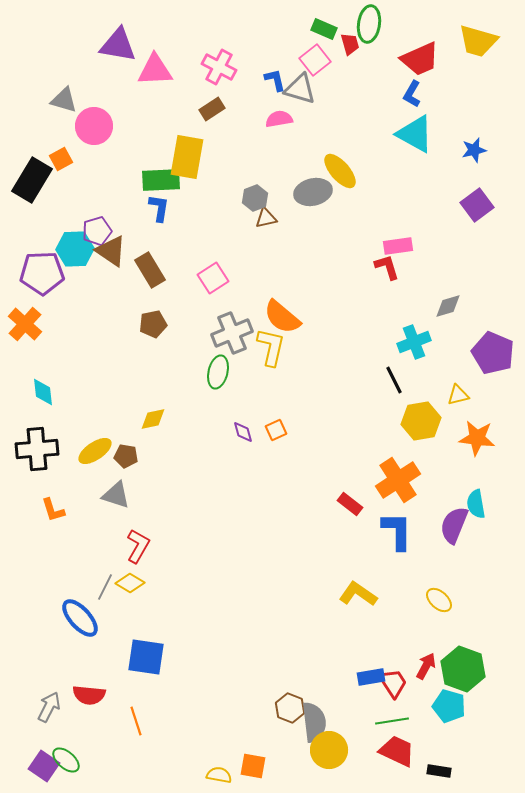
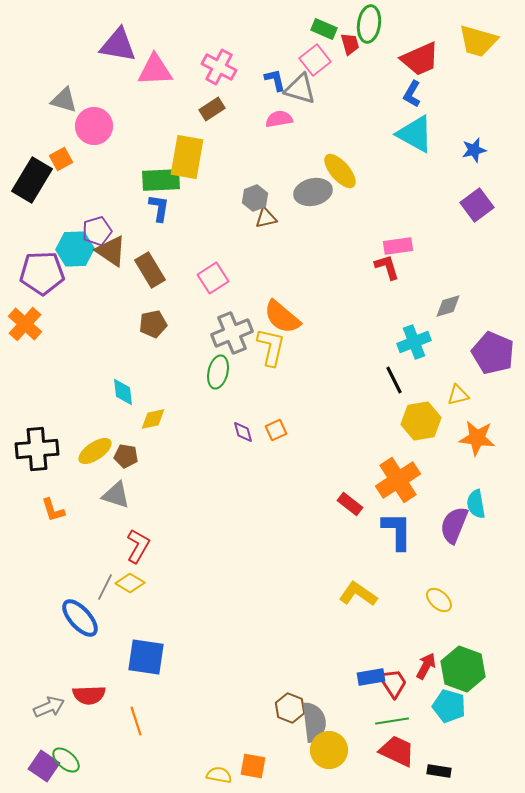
cyan diamond at (43, 392): moved 80 px right
red semicircle at (89, 695): rotated 8 degrees counterclockwise
gray arrow at (49, 707): rotated 40 degrees clockwise
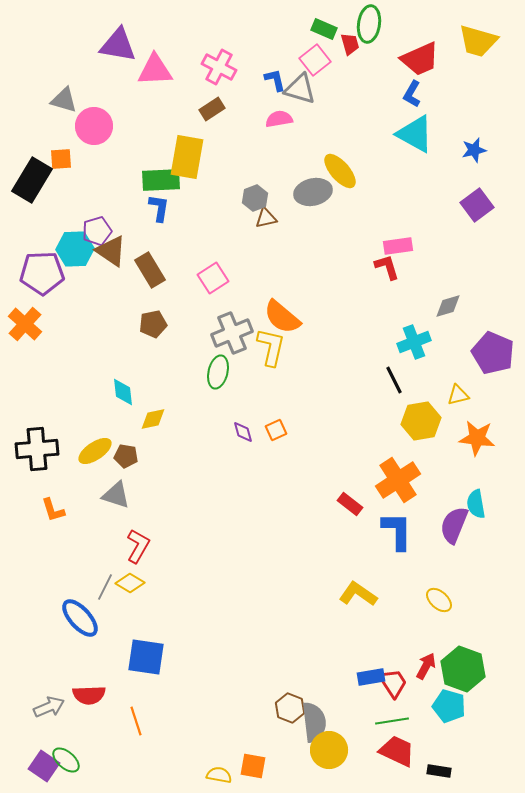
orange square at (61, 159): rotated 25 degrees clockwise
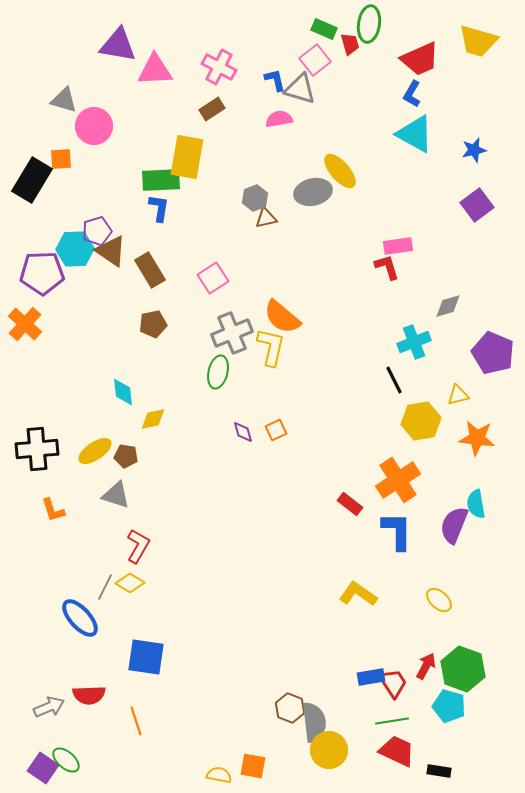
purple square at (44, 766): moved 1 px left, 2 px down
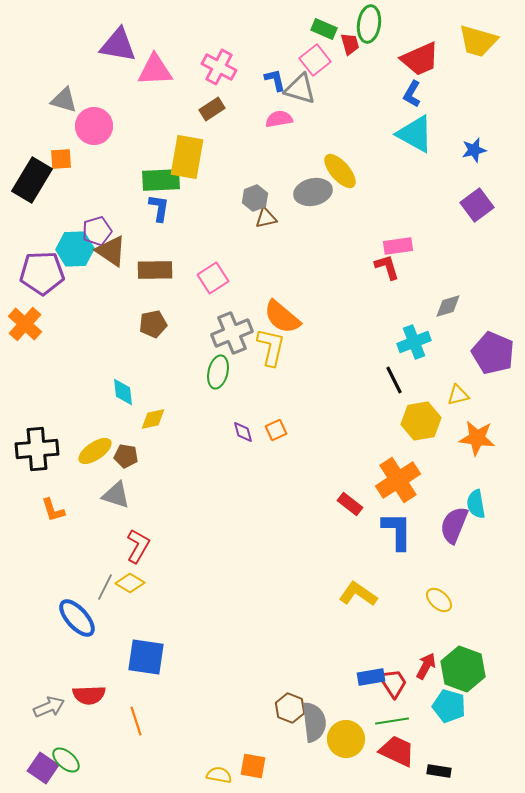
brown rectangle at (150, 270): moved 5 px right; rotated 60 degrees counterclockwise
blue ellipse at (80, 618): moved 3 px left
yellow circle at (329, 750): moved 17 px right, 11 px up
